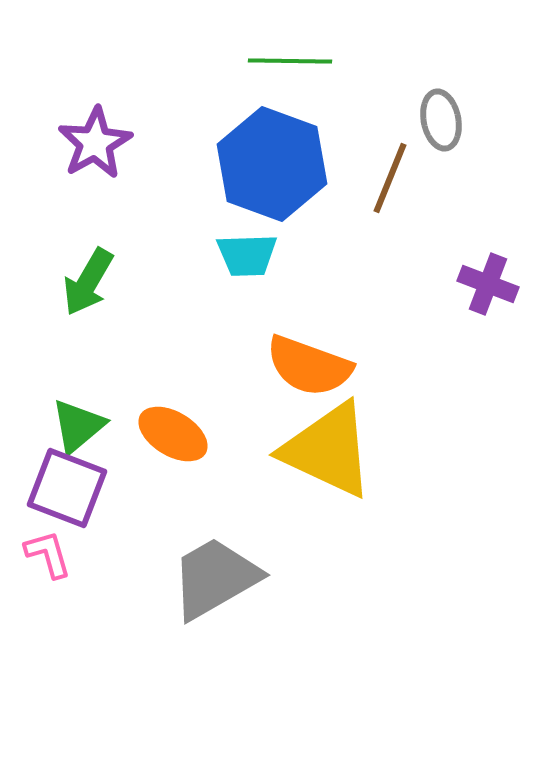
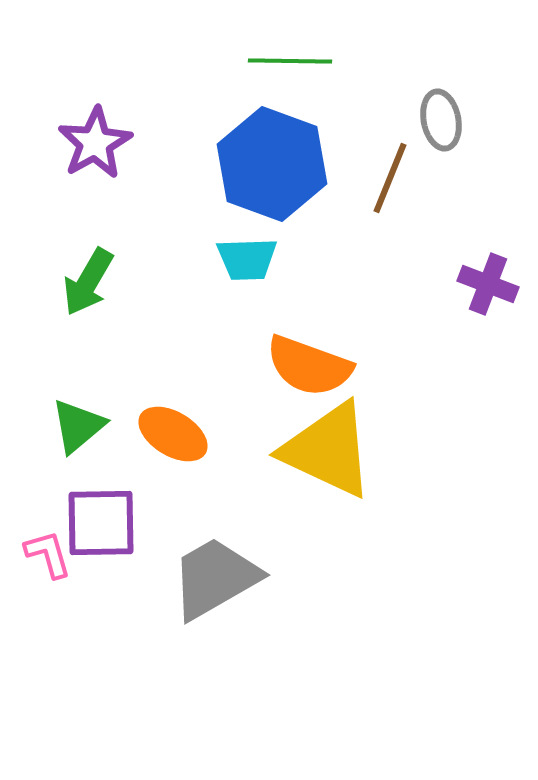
cyan trapezoid: moved 4 px down
purple square: moved 34 px right, 35 px down; rotated 22 degrees counterclockwise
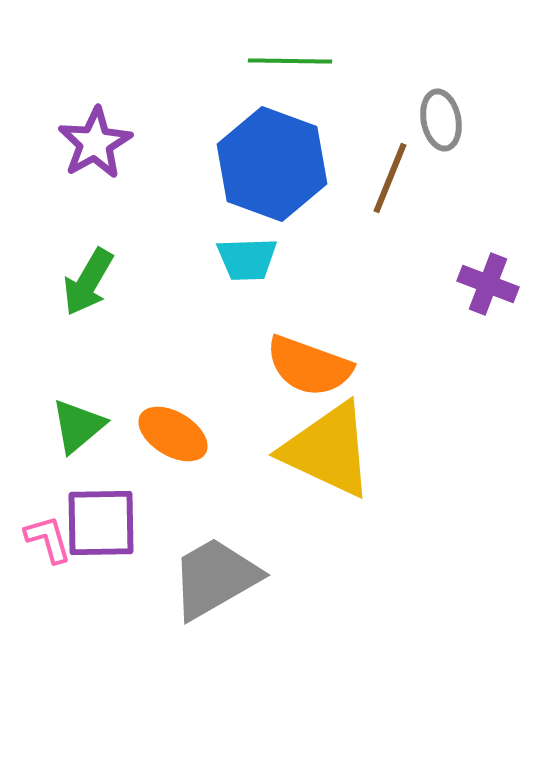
pink L-shape: moved 15 px up
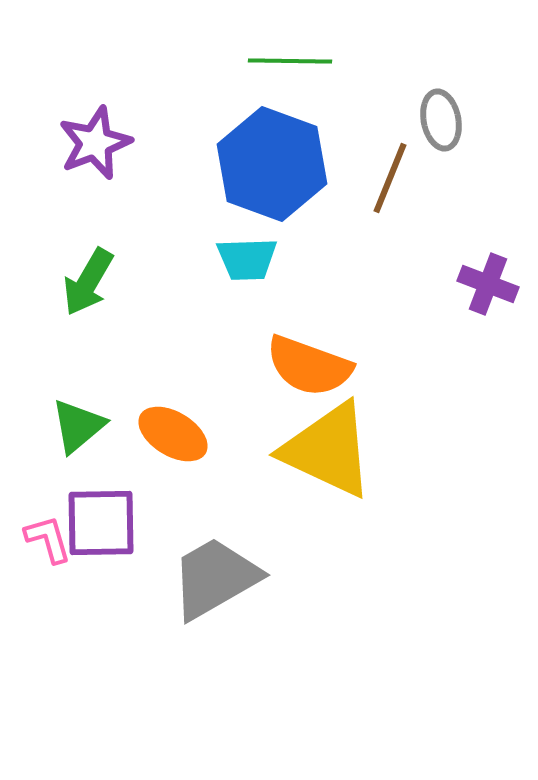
purple star: rotated 8 degrees clockwise
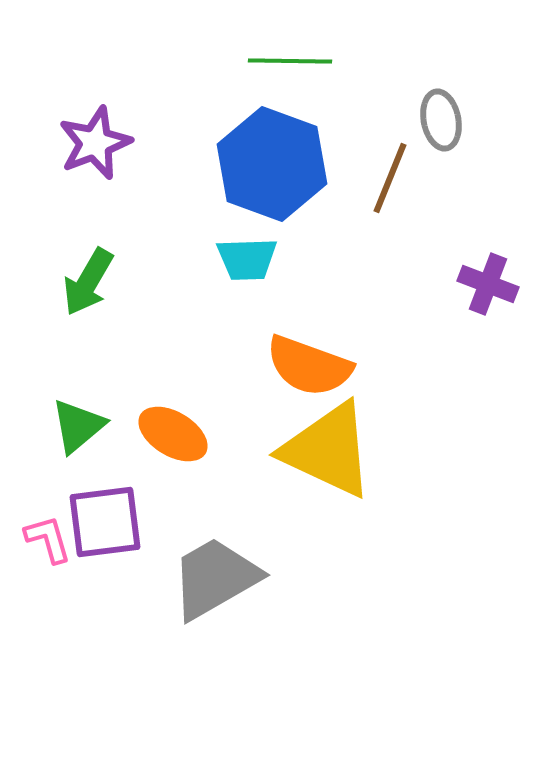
purple square: moved 4 px right, 1 px up; rotated 6 degrees counterclockwise
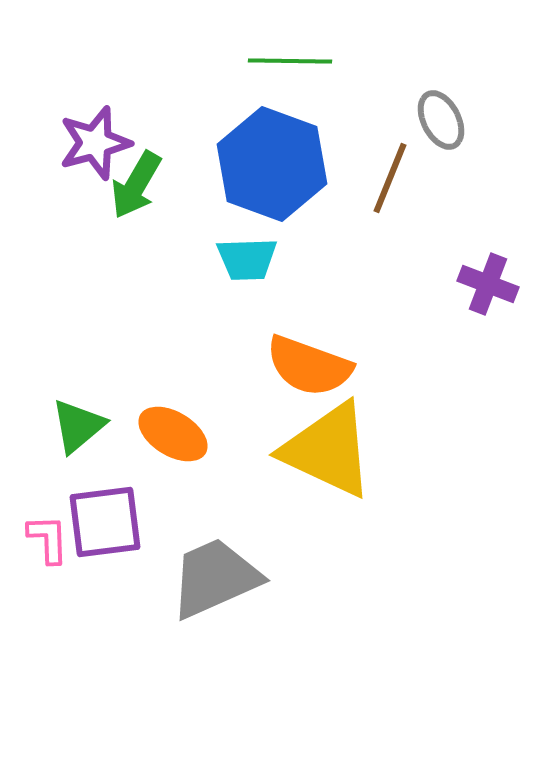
gray ellipse: rotated 16 degrees counterclockwise
purple star: rotated 6 degrees clockwise
green arrow: moved 48 px right, 97 px up
pink L-shape: rotated 14 degrees clockwise
gray trapezoid: rotated 6 degrees clockwise
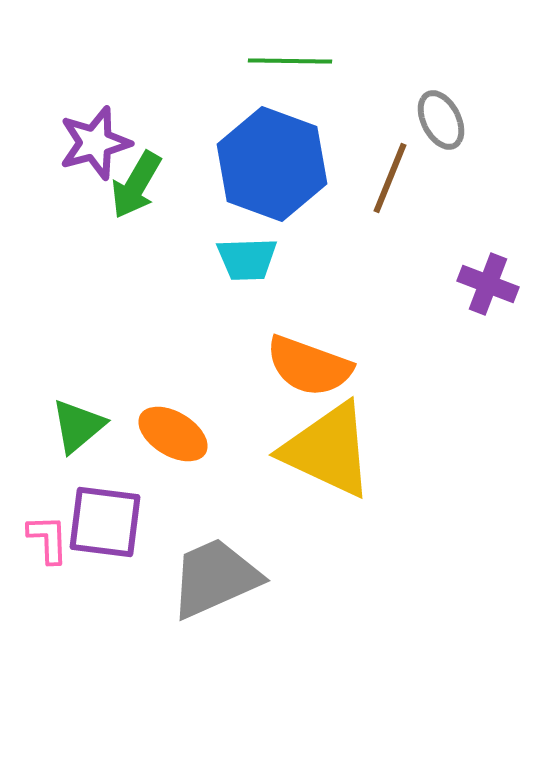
purple square: rotated 14 degrees clockwise
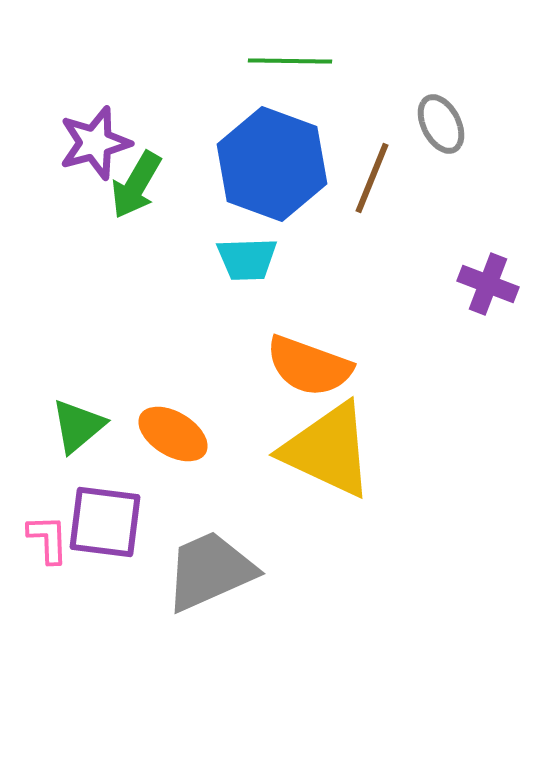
gray ellipse: moved 4 px down
brown line: moved 18 px left
gray trapezoid: moved 5 px left, 7 px up
